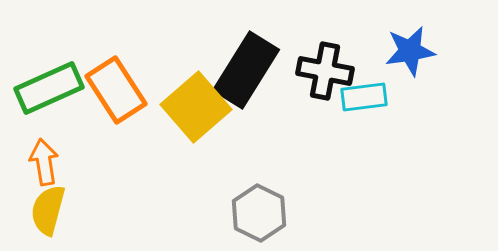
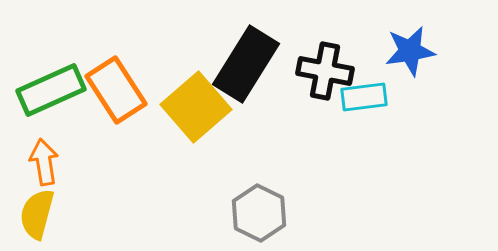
black rectangle: moved 6 px up
green rectangle: moved 2 px right, 2 px down
yellow semicircle: moved 11 px left, 4 px down
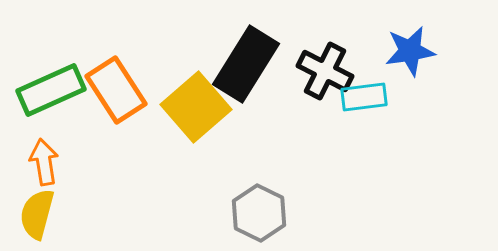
black cross: rotated 16 degrees clockwise
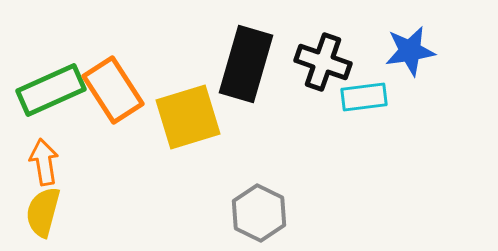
black rectangle: rotated 16 degrees counterclockwise
black cross: moved 2 px left, 9 px up; rotated 8 degrees counterclockwise
orange rectangle: moved 3 px left
yellow square: moved 8 px left, 10 px down; rotated 24 degrees clockwise
yellow semicircle: moved 6 px right, 2 px up
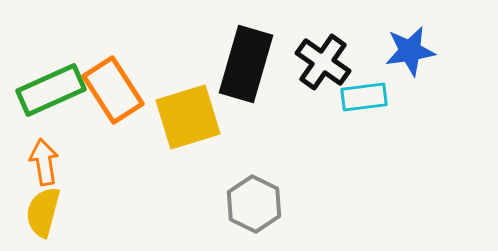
black cross: rotated 16 degrees clockwise
gray hexagon: moved 5 px left, 9 px up
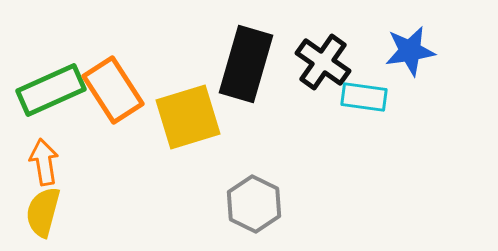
cyan rectangle: rotated 15 degrees clockwise
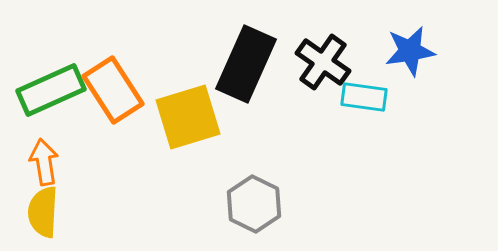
black rectangle: rotated 8 degrees clockwise
yellow semicircle: rotated 12 degrees counterclockwise
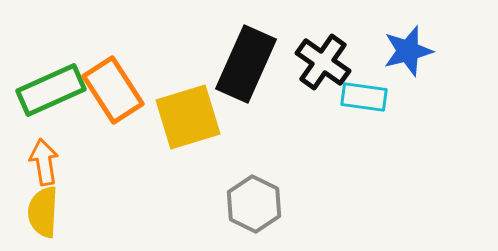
blue star: moved 2 px left; rotated 6 degrees counterclockwise
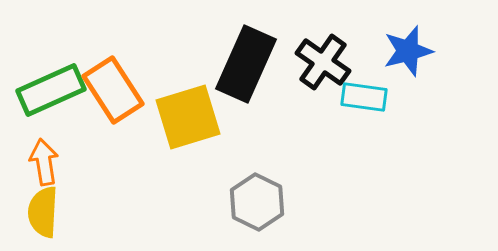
gray hexagon: moved 3 px right, 2 px up
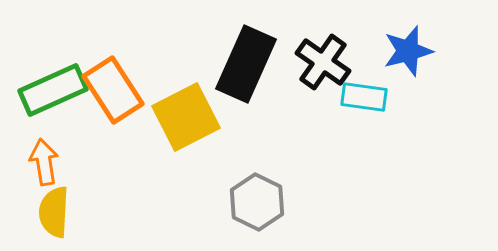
green rectangle: moved 2 px right
yellow square: moved 2 px left; rotated 10 degrees counterclockwise
yellow semicircle: moved 11 px right
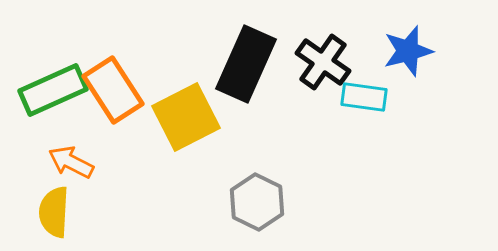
orange arrow: moved 27 px right; rotated 54 degrees counterclockwise
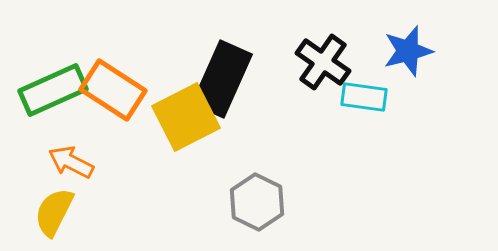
black rectangle: moved 24 px left, 15 px down
orange rectangle: rotated 24 degrees counterclockwise
yellow semicircle: rotated 24 degrees clockwise
